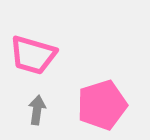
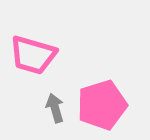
gray arrow: moved 18 px right, 2 px up; rotated 24 degrees counterclockwise
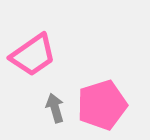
pink trapezoid: rotated 51 degrees counterclockwise
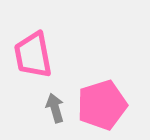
pink trapezoid: rotated 114 degrees clockwise
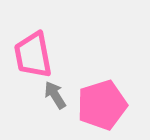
gray arrow: moved 13 px up; rotated 16 degrees counterclockwise
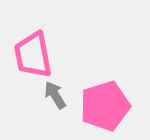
pink pentagon: moved 3 px right, 1 px down
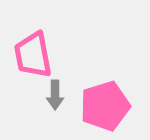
gray arrow: rotated 148 degrees counterclockwise
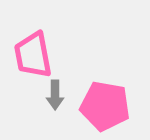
pink pentagon: rotated 27 degrees clockwise
